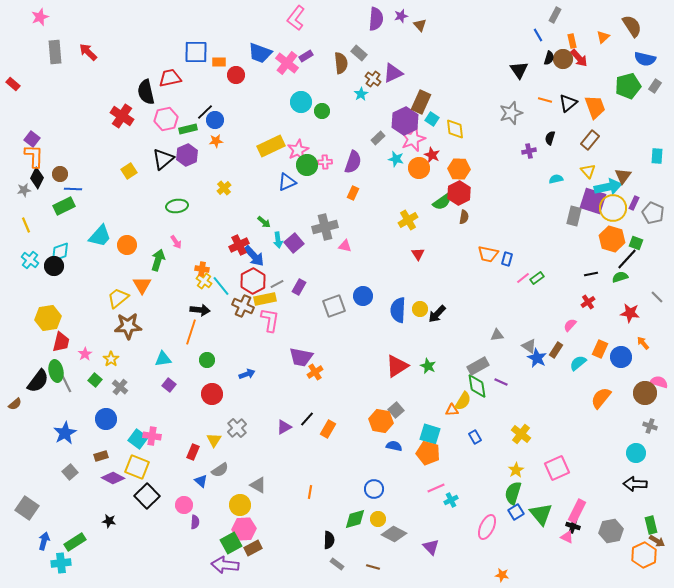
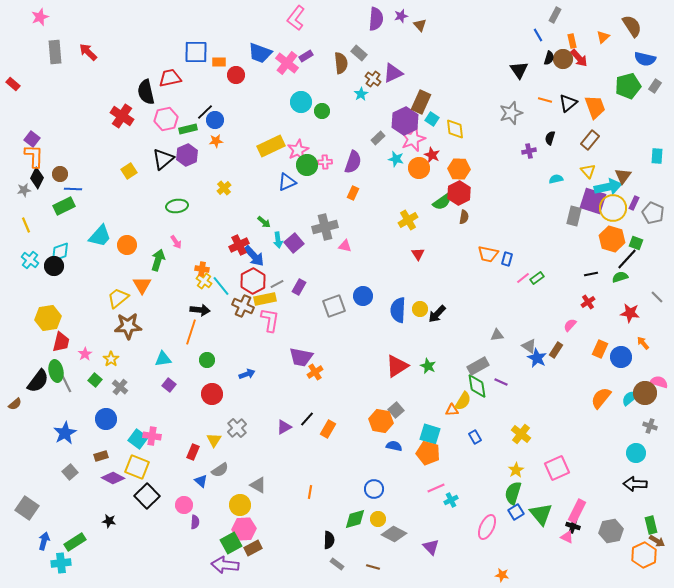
cyan semicircle at (578, 363): moved 52 px right, 35 px down
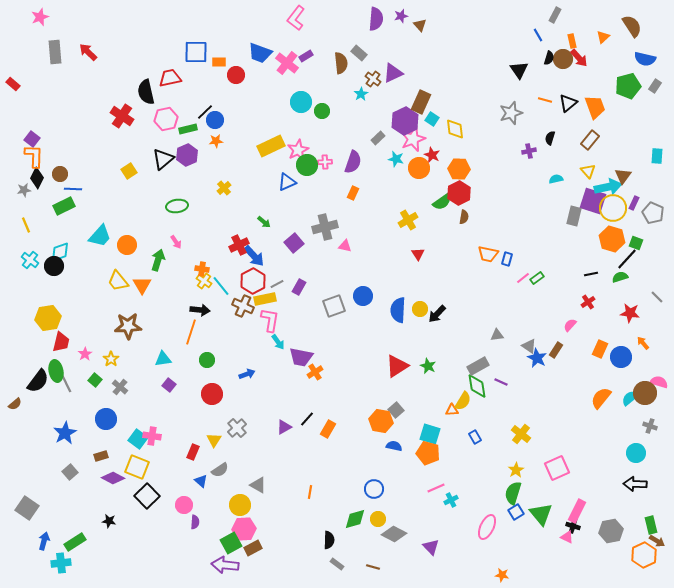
cyan arrow at (278, 240): moved 102 px down; rotated 28 degrees counterclockwise
yellow trapezoid at (118, 298): moved 17 px up; rotated 90 degrees counterclockwise
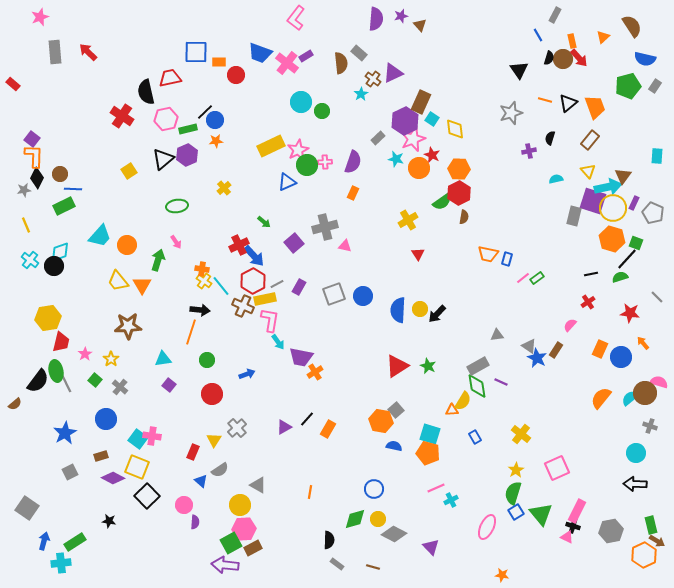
gray square at (334, 306): moved 12 px up
gray square at (70, 472): rotated 14 degrees clockwise
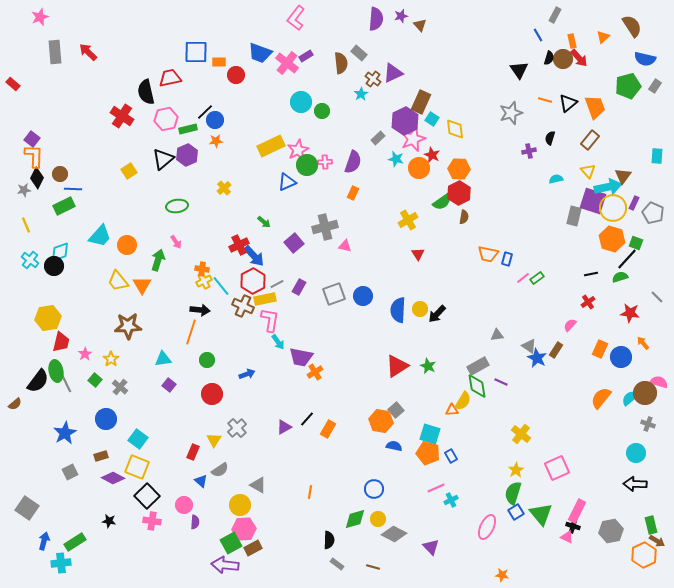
yellow cross at (204, 281): rotated 28 degrees clockwise
gray cross at (650, 426): moved 2 px left, 2 px up
pink cross at (152, 436): moved 85 px down
blue rectangle at (475, 437): moved 24 px left, 19 px down
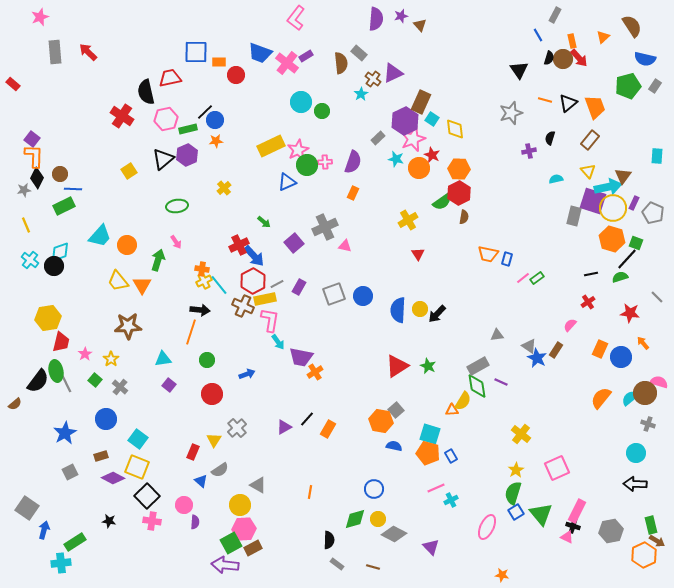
gray cross at (325, 227): rotated 10 degrees counterclockwise
cyan line at (221, 286): moved 2 px left, 1 px up
blue arrow at (44, 541): moved 11 px up
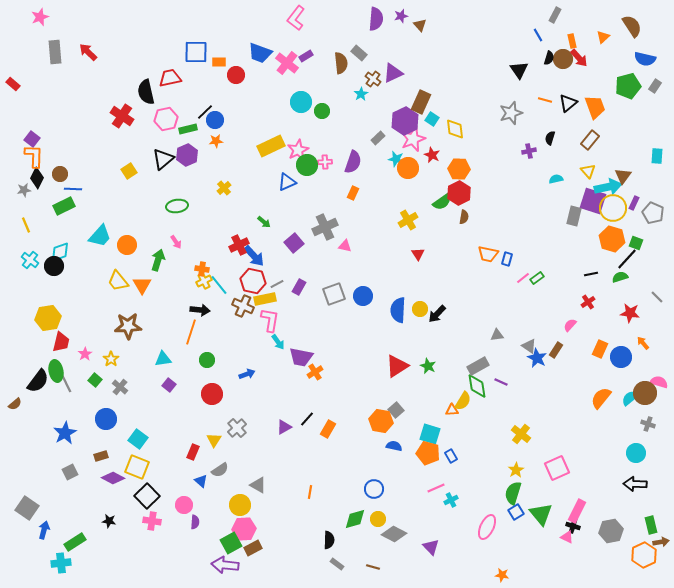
orange circle at (419, 168): moved 11 px left
red hexagon at (253, 281): rotated 20 degrees counterclockwise
brown arrow at (657, 541): moved 4 px right, 1 px down; rotated 42 degrees counterclockwise
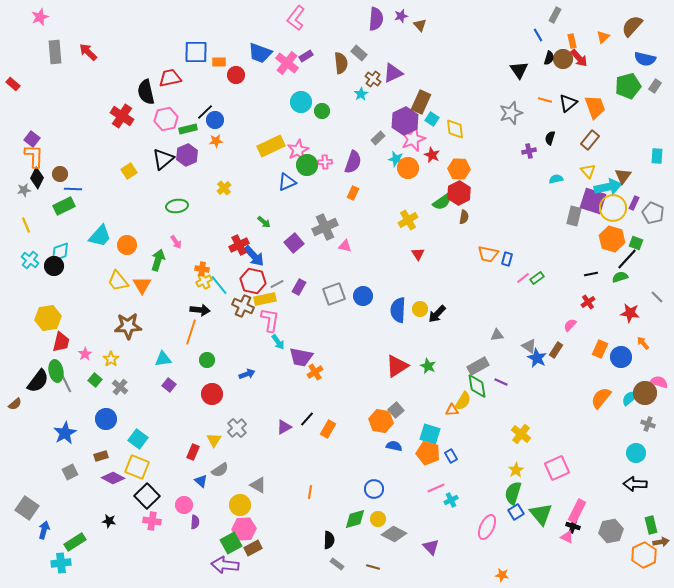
brown semicircle at (632, 26): rotated 105 degrees counterclockwise
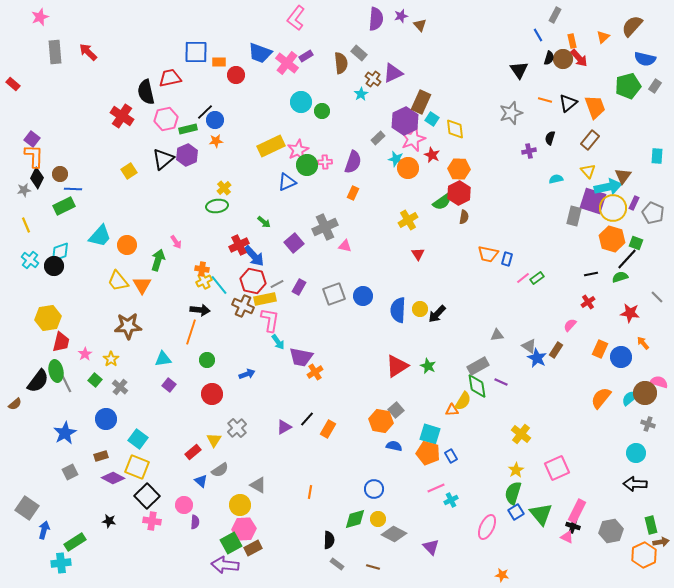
green ellipse at (177, 206): moved 40 px right
red rectangle at (193, 452): rotated 28 degrees clockwise
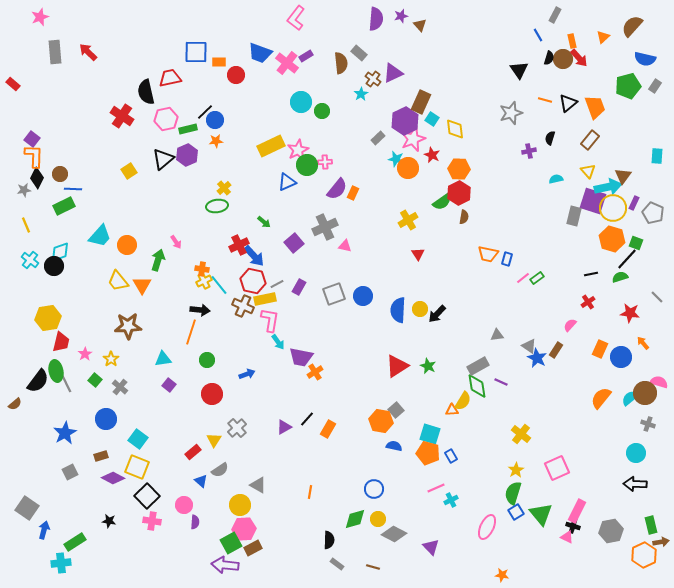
purple semicircle at (353, 162): moved 16 px left, 27 px down; rotated 20 degrees clockwise
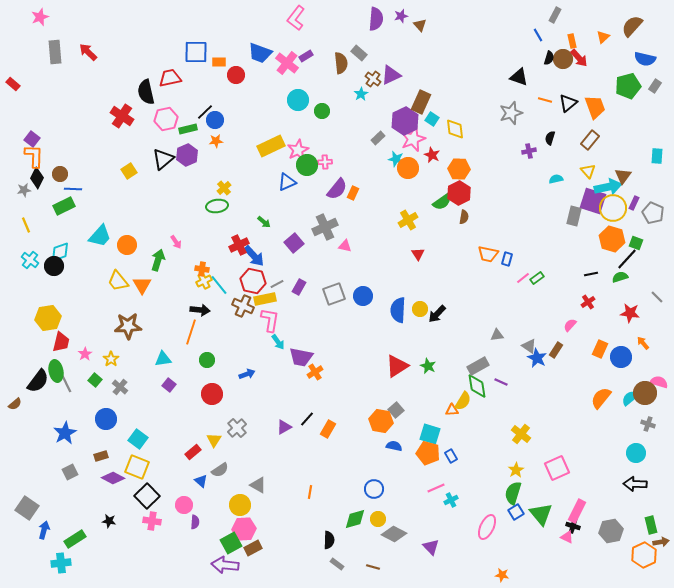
black triangle at (519, 70): moved 7 px down; rotated 36 degrees counterclockwise
purple triangle at (393, 73): moved 2 px left, 2 px down
cyan circle at (301, 102): moved 3 px left, 2 px up
green rectangle at (75, 542): moved 3 px up
